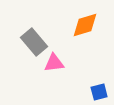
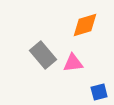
gray rectangle: moved 9 px right, 13 px down
pink triangle: moved 19 px right
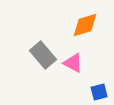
pink triangle: rotated 35 degrees clockwise
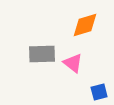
gray rectangle: moved 1 px left, 1 px up; rotated 52 degrees counterclockwise
pink triangle: rotated 10 degrees clockwise
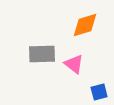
pink triangle: moved 1 px right, 1 px down
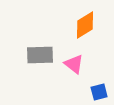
orange diamond: rotated 16 degrees counterclockwise
gray rectangle: moved 2 px left, 1 px down
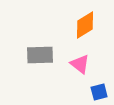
pink triangle: moved 6 px right
